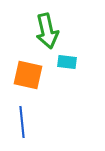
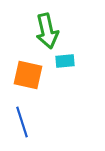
cyan rectangle: moved 2 px left, 1 px up; rotated 12 degrees counterclockwise
blue line: rotated 12 degrees counterclockwise
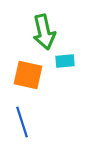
green arrow: moved 3 px left, 1 px down
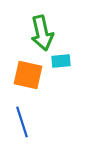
green arrow: moved 2 px left, 1 px down
cyan rectangle: moved 4 px left
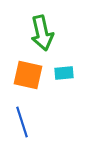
cyan rectangle: moved 3 px right, 12 px down
